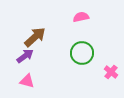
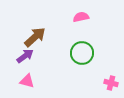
pink cross: moved 11 px down; rotated 24 degrees counterclockwise
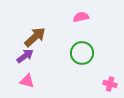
pink cross: moved 1 px left, 1 px down
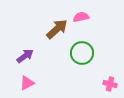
brown arrow: moved 22 px right, 8 px up
pink triangle: moved 2 px down; rotated 42 degrees counterclockwise
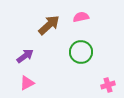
brown arrow: moved 8 px left, 4 px up
green circle: moved 1 px left, 1 px up
pink cross: moved 2 px left, 1 px down; rotated 32 degrees counterclockwise
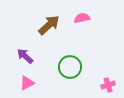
pink semicircle: moved 1 px right, 1 px down
green circle: moved 11 px left, 15 px down
purple arrow: rotated 102 degrees counterclockwise
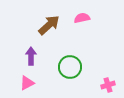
purple arrow: moved 6 px right; rotated 48 degrees clockwise
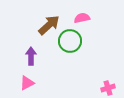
green circle: moved 26 px up
pink cross: moved 3 px down
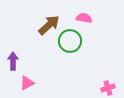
pink semicircle: moved 2 px right; rotated 21 degrees clockwise
purple arrow: moved 18 px left, 5 px down
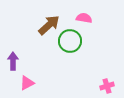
pink cross: moved 1 px left, 2 px up
